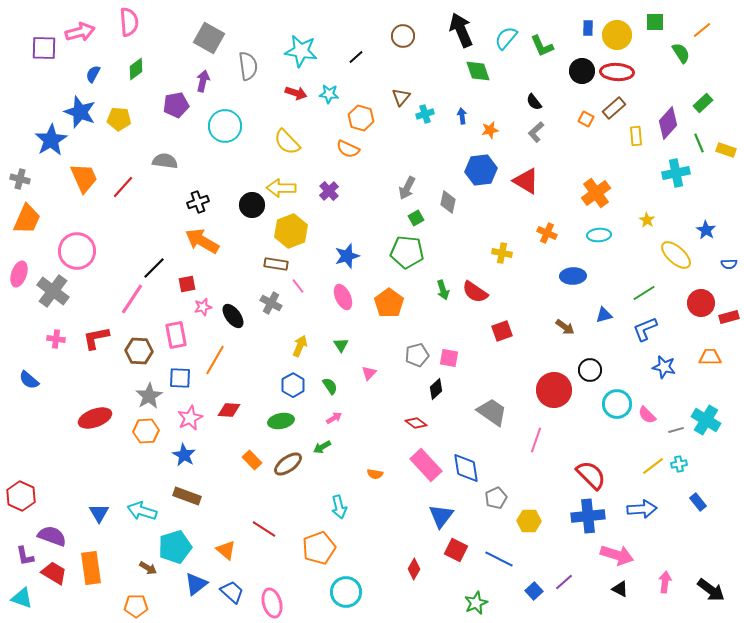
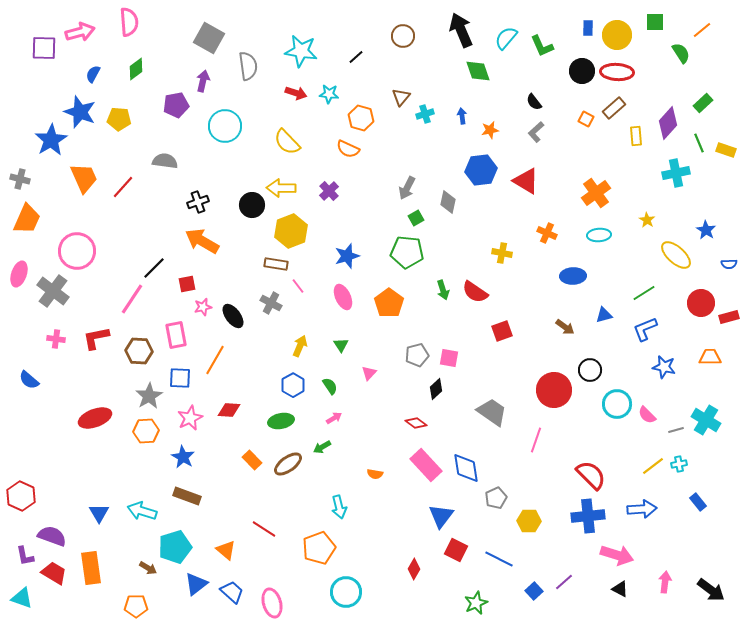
blue star at (184, 455): moved 1 px left, 2 px down
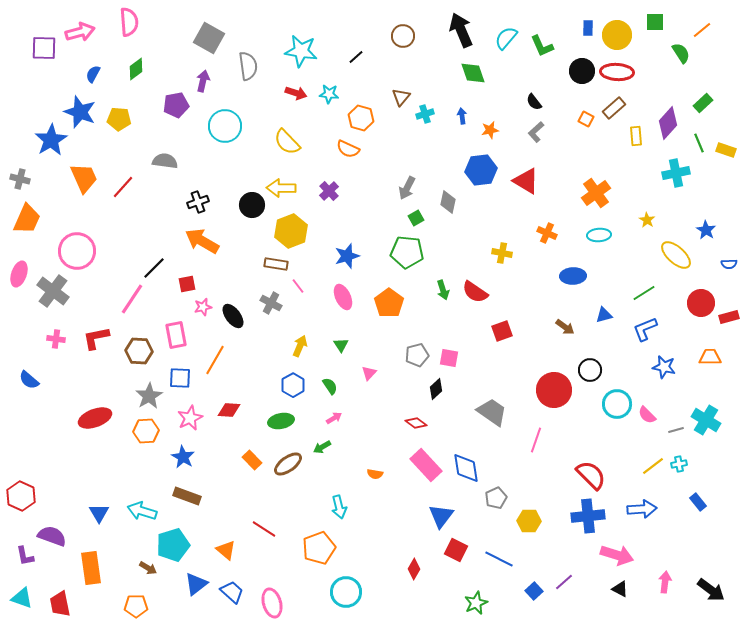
green diamond at (478, 71): moved 5 px left, 2 px down
cyan pentagon at (175, 547): moved 2 px left, 2 px up
red trapezoid at (54, 573): moved 6 px right, 31 px down; rotated 132 degrees counterclockwise
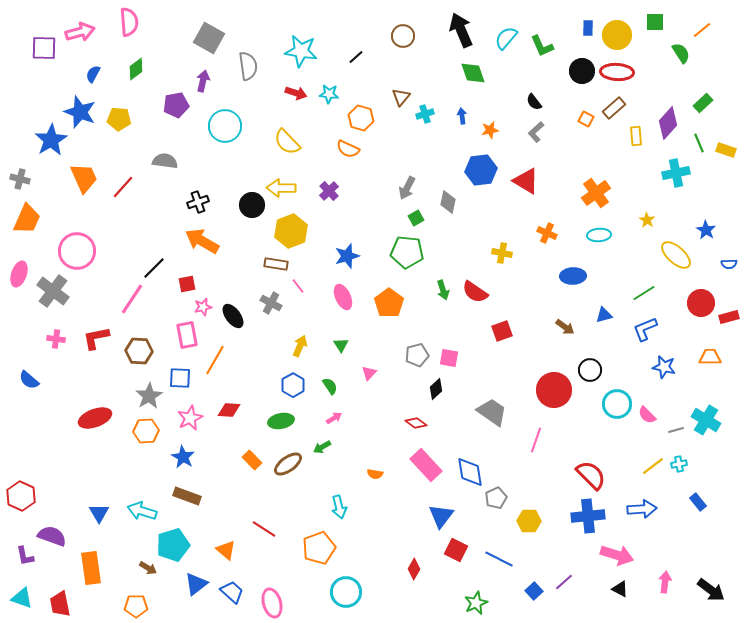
pink rectangle at (176, 335): moved 11 px right
blue diamond at (466, 468): moved 4 px right, 4 px down
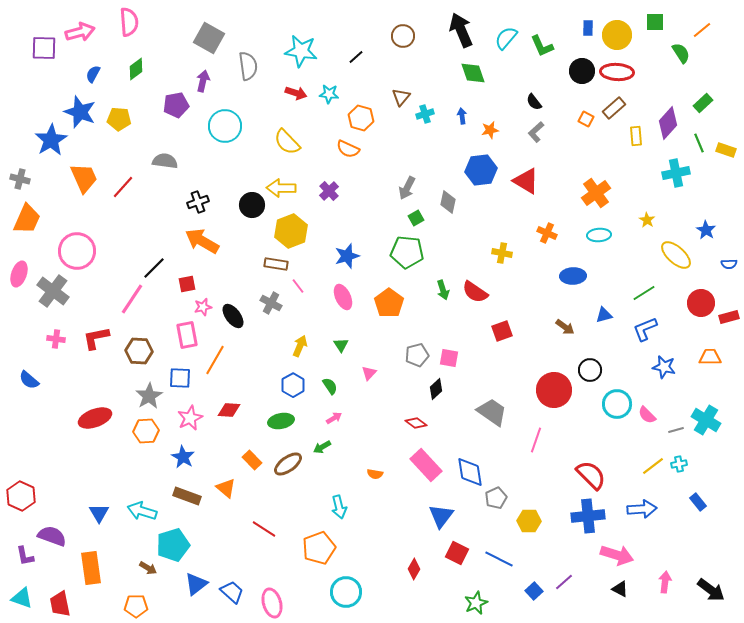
orange triangle at (226, 550): moved 62 px up
red square at (456, 550): moved 1 px right, 3 px down
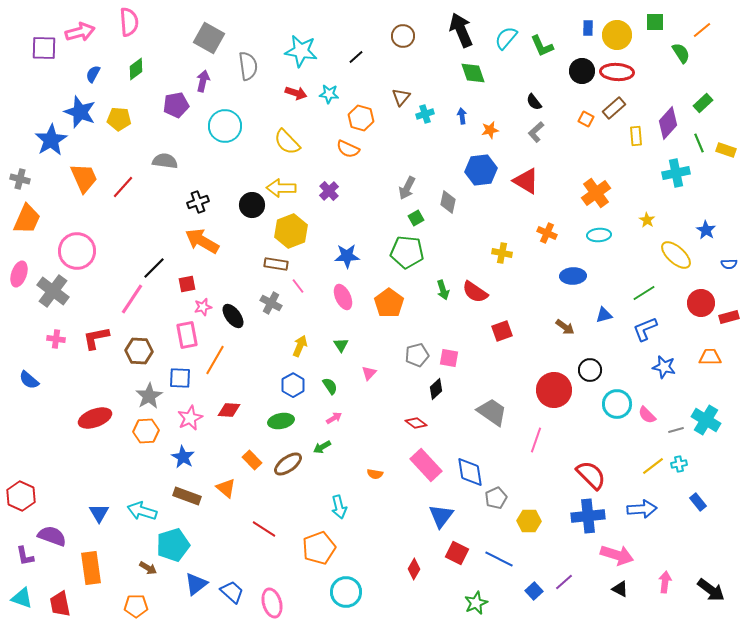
blue star at (347, 256): rotated 15 degrees clockwise
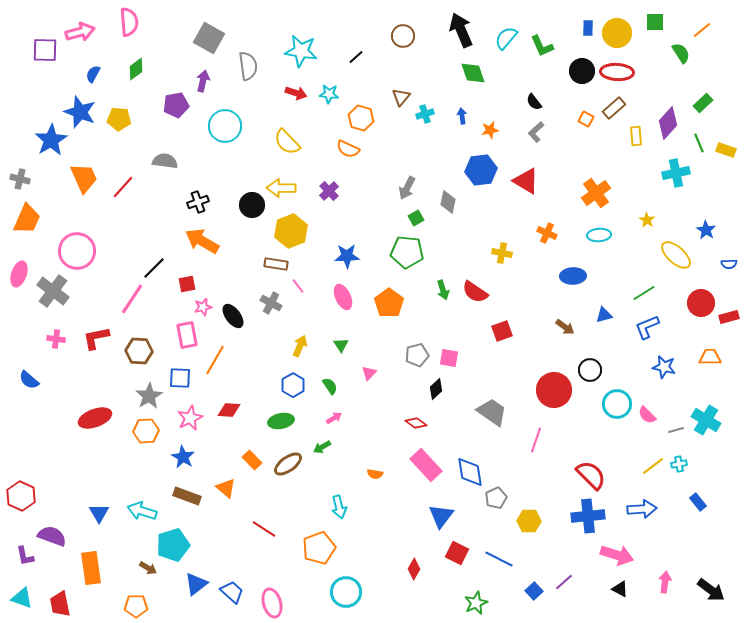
yellow circle at (617, 35): moved 2 px up
purple square at (44, 48): moved 1 px right, 2 px down
blue L-shape at (645, 329): moved 2 px right, 2 px up
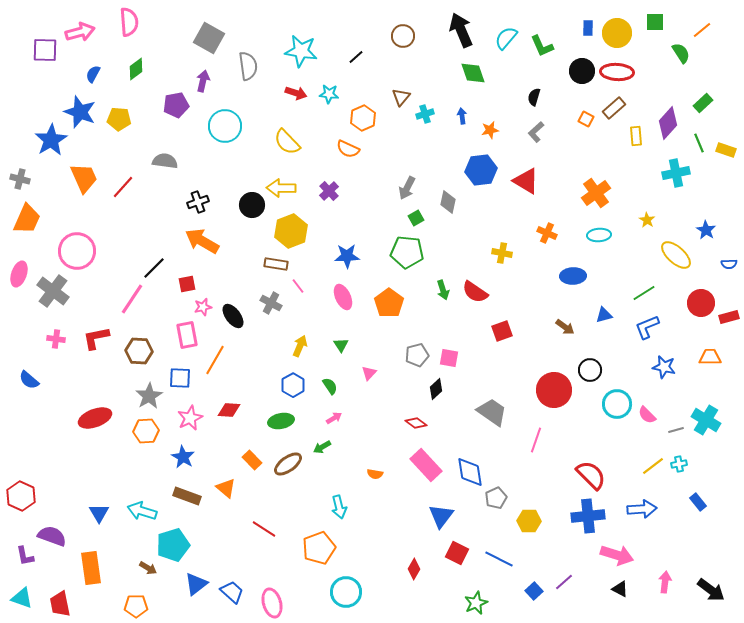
black semicircle at (534, 102): moved 5 px up; rotated 54 degrees clockwise
orange hexagon at (361, 118): moved 2 px right; rotated 20 degrees clockwise
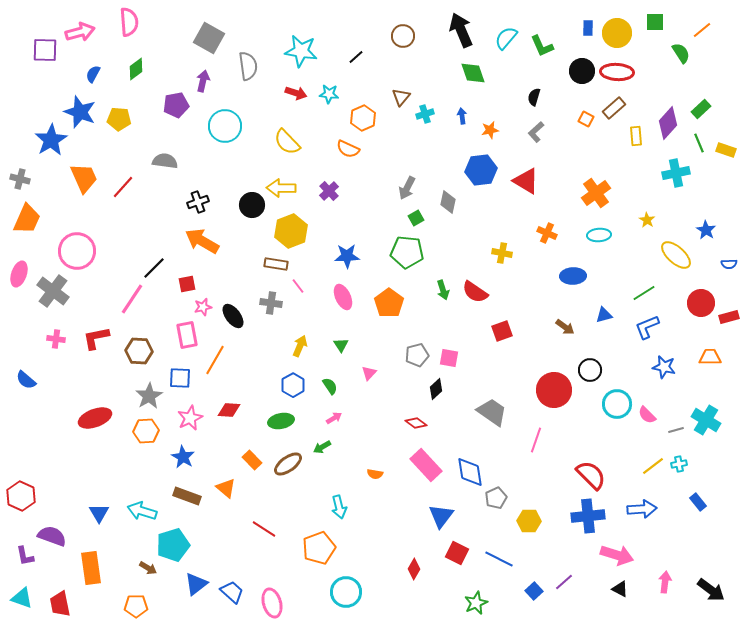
green rectangle at (703, 103): moved 2 px left, 6 px down
gray cross at (271, 303): rotated 20 degrees counterclockwise
blue semicircle at (29, 380): moved 3 px left
